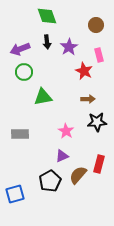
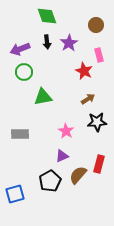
purple star: moved 4 px up
brown arrow: rotated 32 degrees counterclockwise
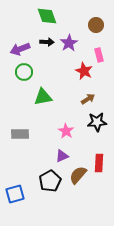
black arrow: rotated 80 degrees counterclockwise
red rectangle: moved 1 px up; rotated 12 degrees counterclockwise
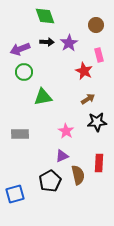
green diamond: moved 2 px left
brown semicircle: rotated 126 degrees clockwise
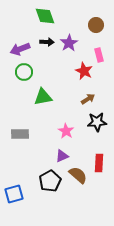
brown semicircle: rotated 36 degrees counterclockwise
blue square: moved 1 px left
